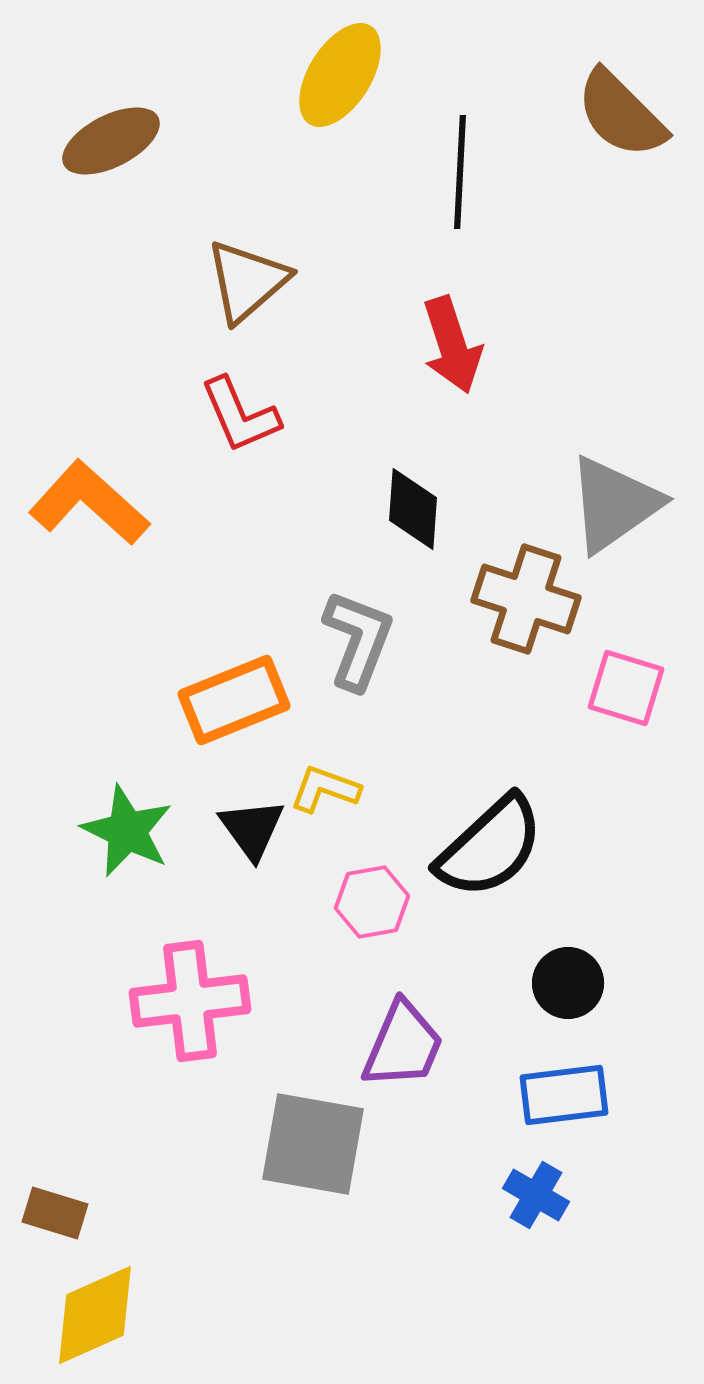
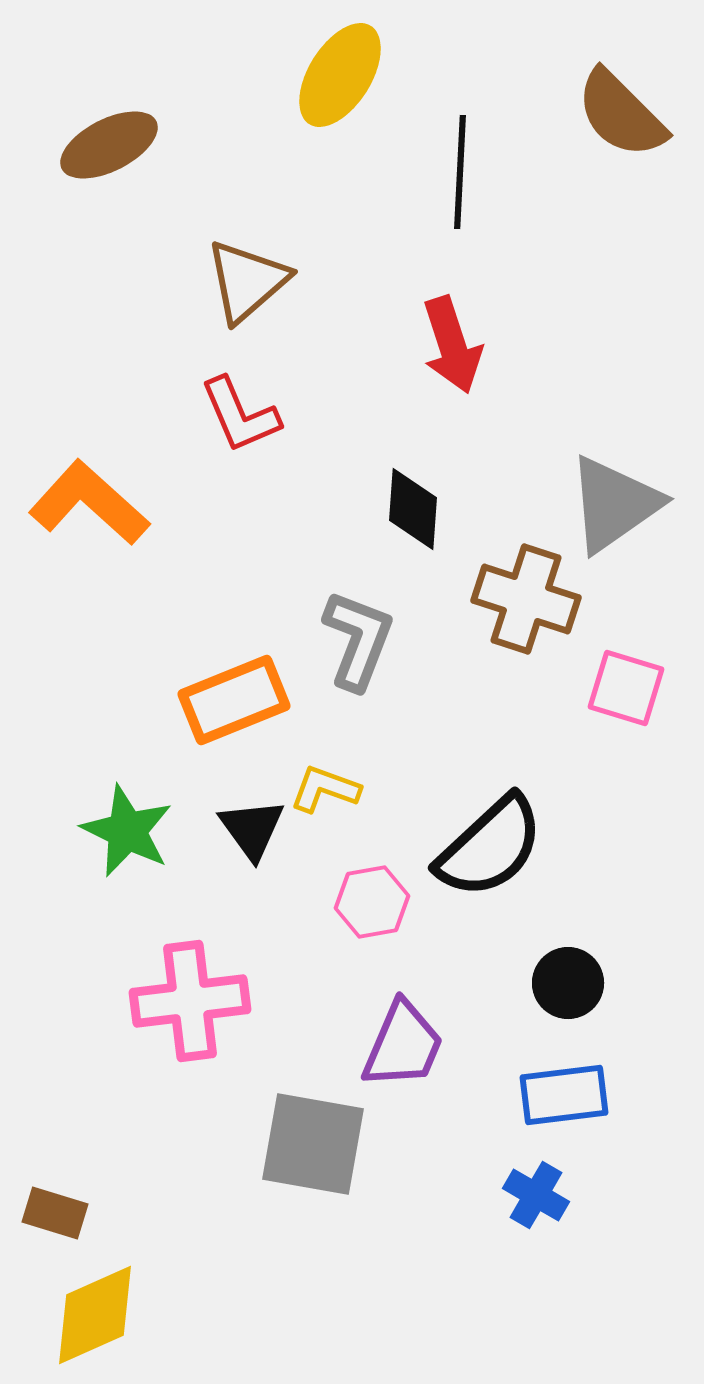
brown ellipse: moved 2 px left, 4 px down
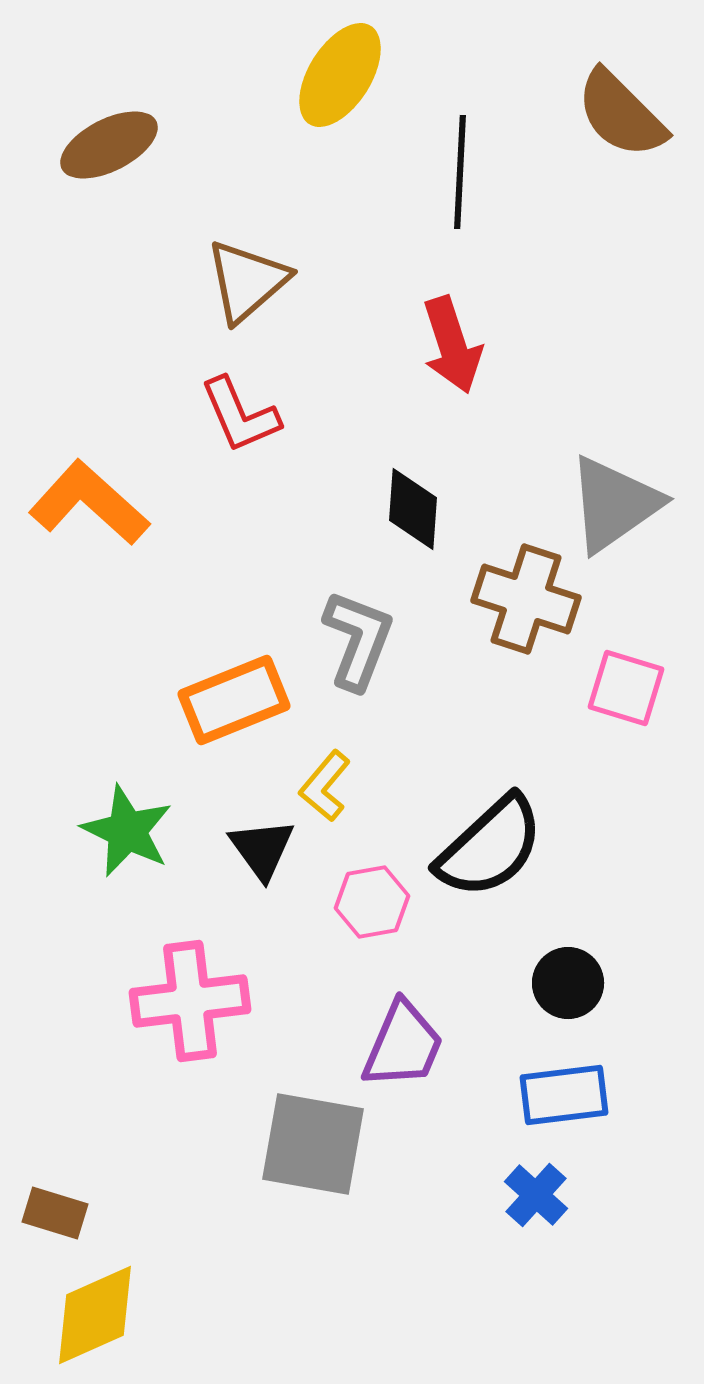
yellow L-shape: moved 3 px up; rotated 70 degrees counterclockwise
black triangle: moved 10 px right, 20 px down
blue cross: rotated 12 degrees clockwise
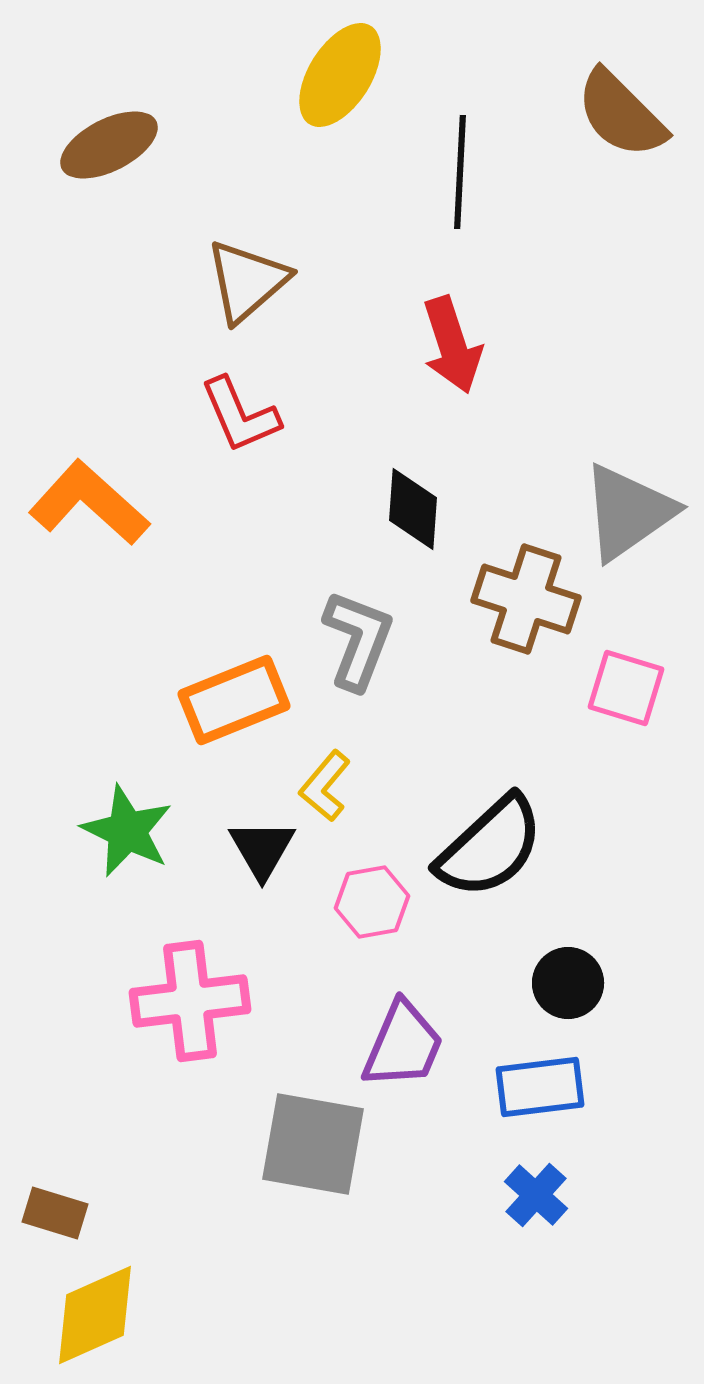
gray triangle: moved 14 px right, 8 px down
black triangle: rotated 6 degrees clockwise
blue rectangle: moved 24 px left, 8 px up
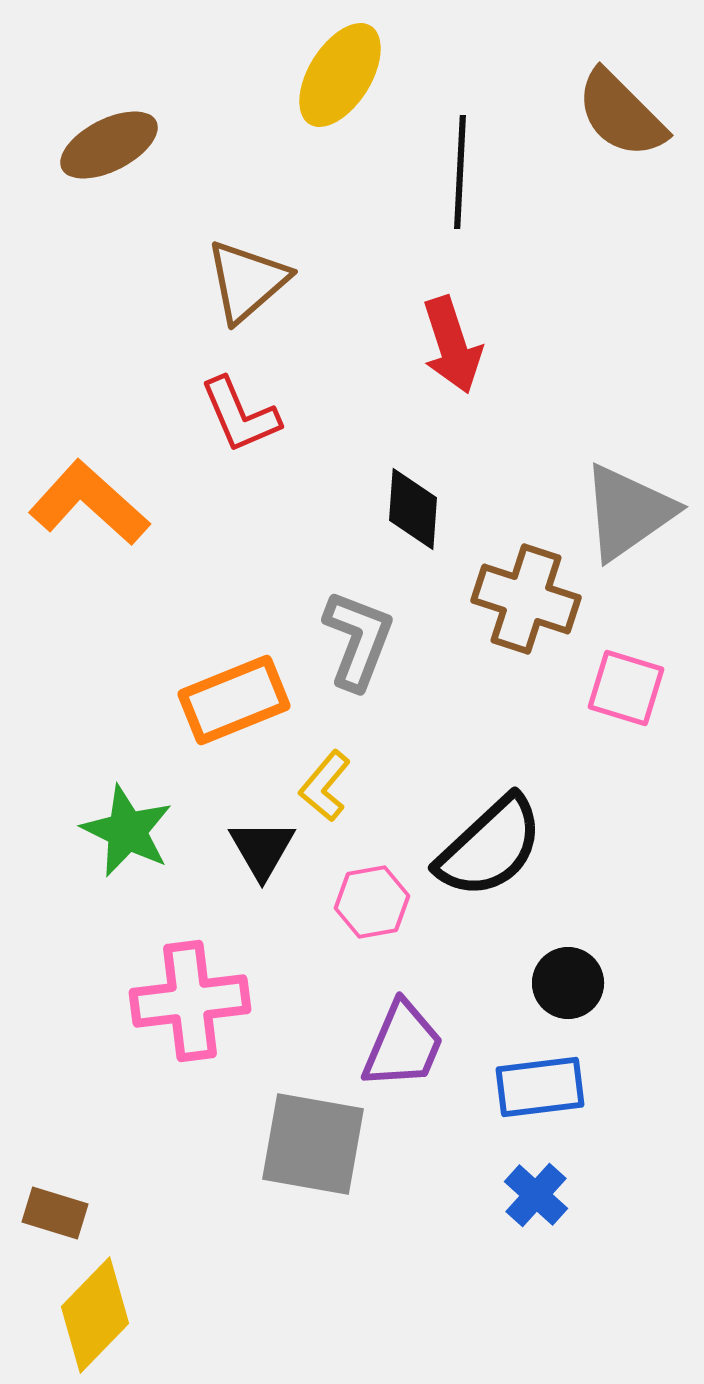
yellow diamond: rotated 22 degrees counterclockwise
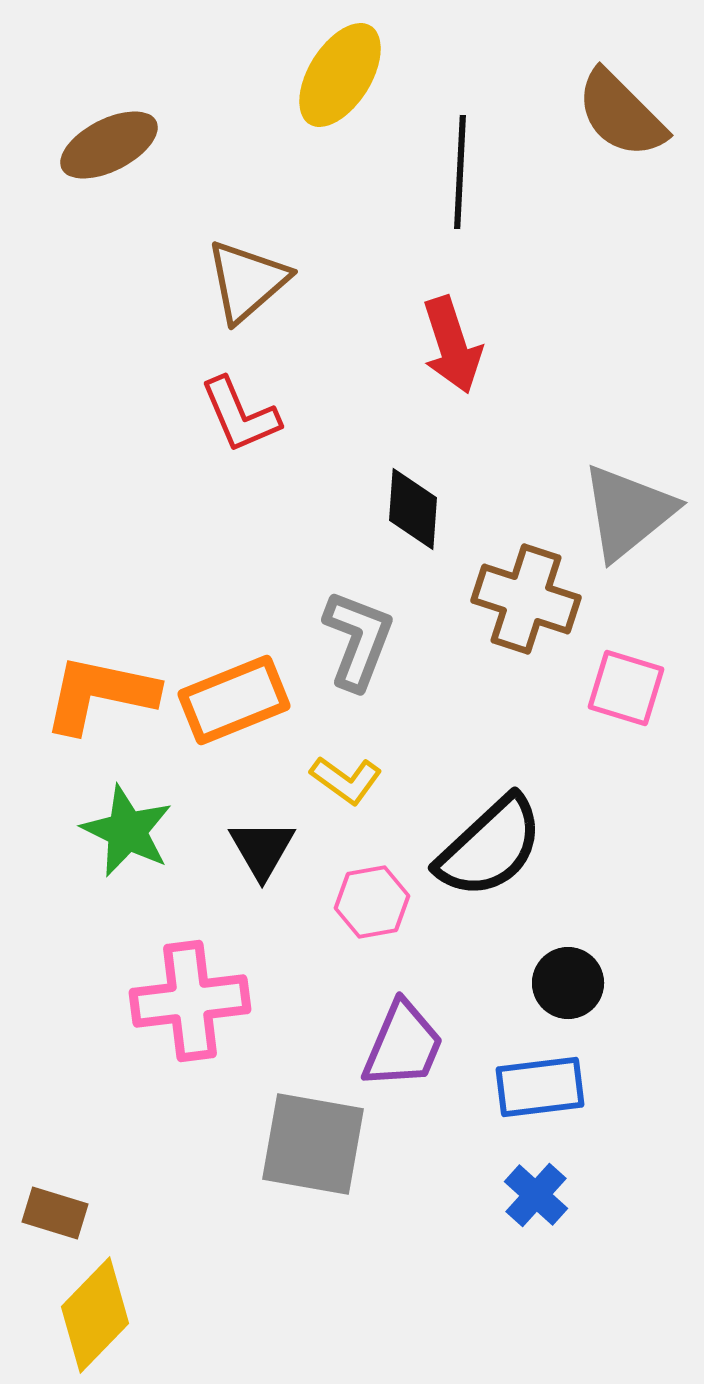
orange L-shape: moved 11 px right, 191 px down; rotated 30 degrees counterclockwise
gray triangle: rotated 4 degrees counterclockwise
yellow L-shape: moved 21 px right, 6 px up; rotated 94 degrees counterclockwise
